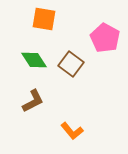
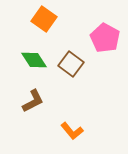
orange square: rotated 25 degrees clockwise
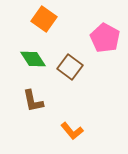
green diamond: moved 1 px left, 1 px up
brown square: moved 1 px left, 3 px down
brown L-shape: rotated 105 degrees clockwise
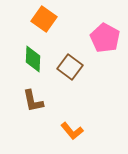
green diamond: rotated 36 degrees clockwise
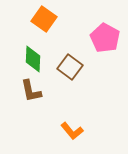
brown L-shape: moved 2 px left, 10 px up
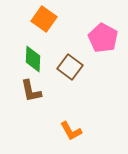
pink pentagon: moved 2 px left
orange L-shape: moved 1 px left; rotated 10 degrees clockwise
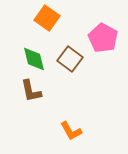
orange square: moved 3 px right, 1 px up
green diamond: moved 1 px right; rotated 16 degrees counterclockwise
brown square: moved 8 px up
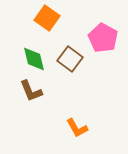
brown L-shape: rotated 10 degrees counterclockwise
orange L-shape: moved 6 px right, 3 px up
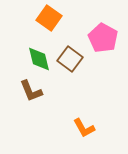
orange square: moved 2 px right
green diamond: moved 5 px right
orange L-shape: moved 7 px right
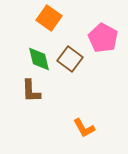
brown L-shape: rotated 20 degrees clockwise
